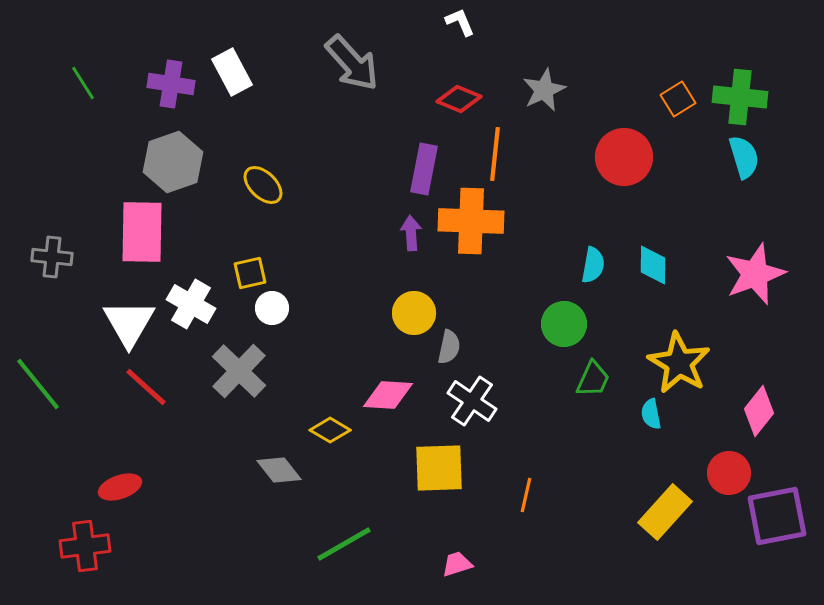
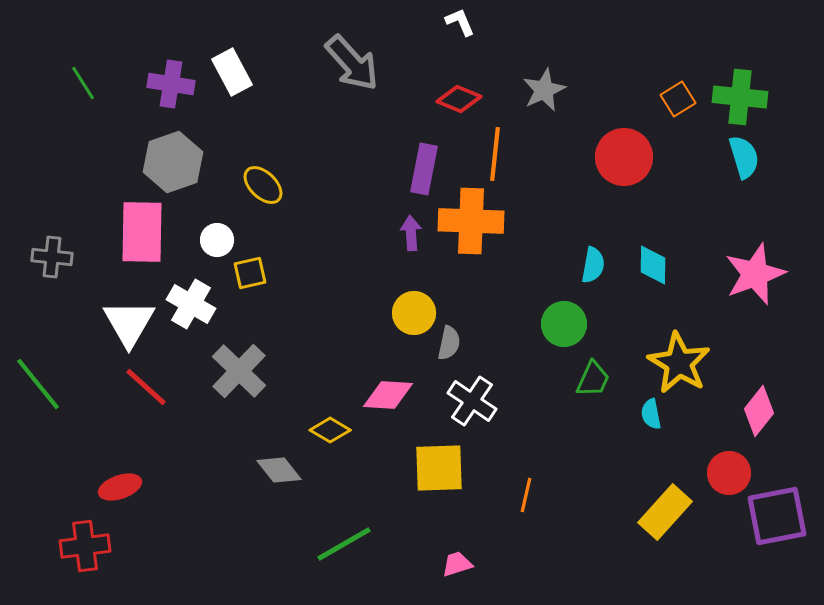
white circle at (272, 308): moved 55 px left, 68 px up
gray semicircle at (449, 347): moved 4 px up
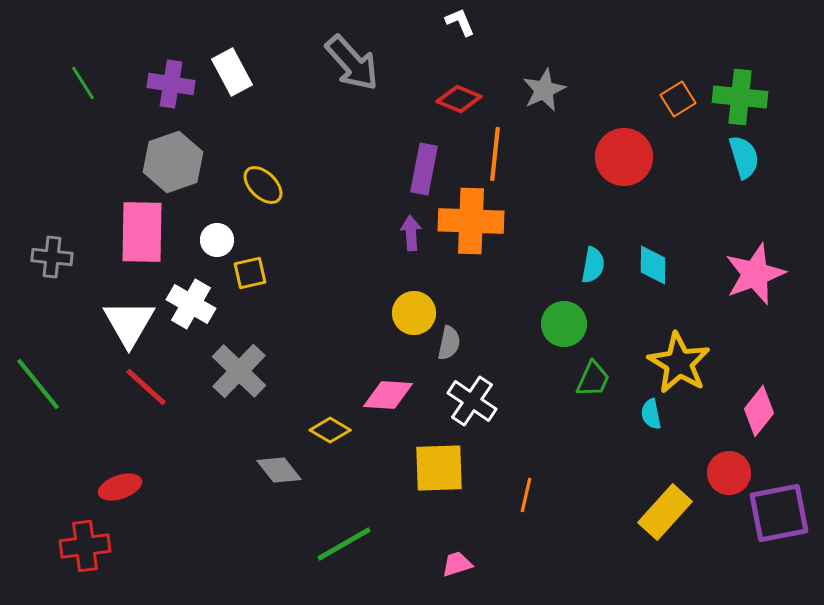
purple square at (777, 516): moved 2 px right, 3 px up
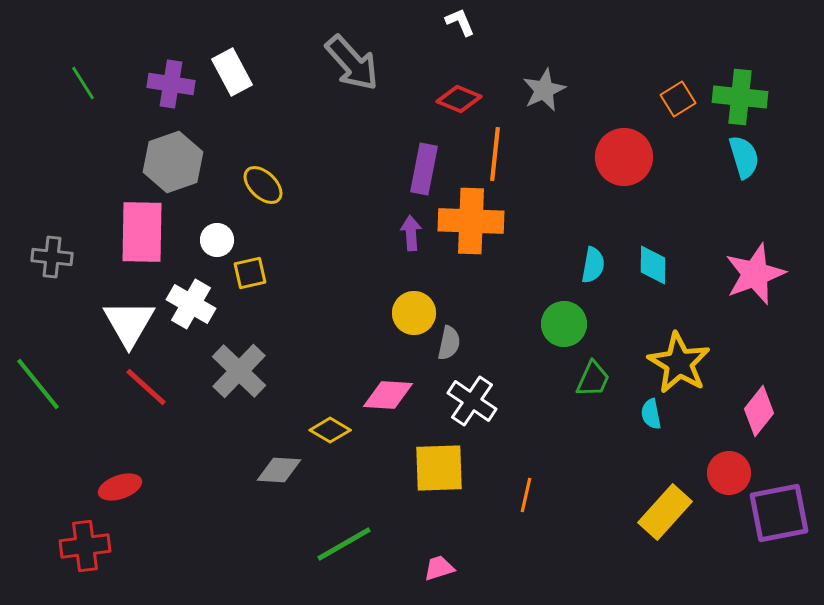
gray diamond at (279, 470): rotated 48 degrees counterclockwise
pink trapezoid at (457, 564): moved 18 px left, 4 px down
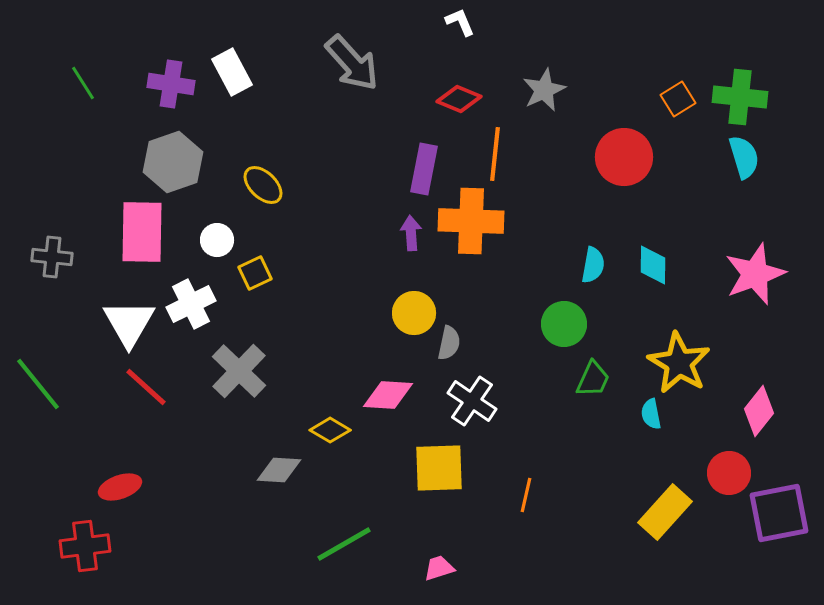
yellow square at (250, 273): moved 5 px right; rotated 12 degrees counterclockwise
white cross at (191, 304): rotated 33 degrees clockwise
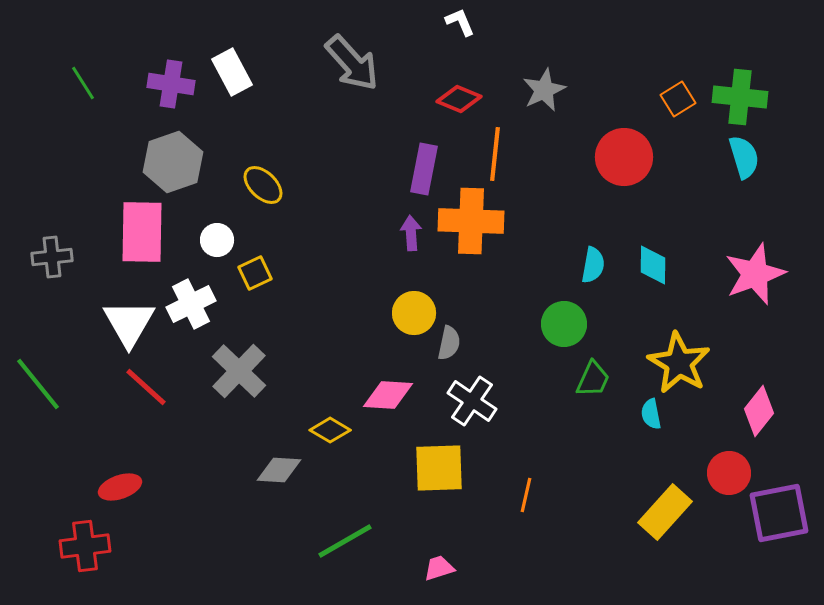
gray cross at (52, 257): rotated 12 degrees counterclockwise
green line at (344, 544): moved 1 px right, 3 px up
